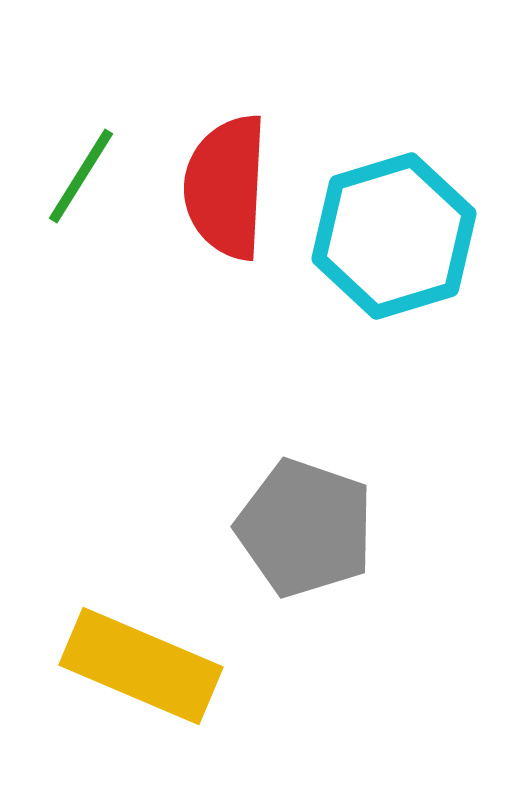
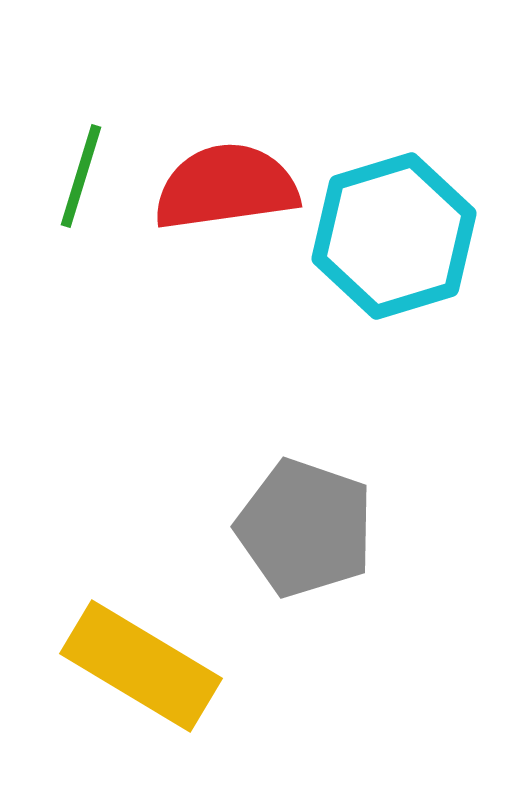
green line: rotated 15 degrees counterclockwise
red semicircle: rotated 79 degrees clockwise
yellow rectangle: rotated 8 degrees clockwise
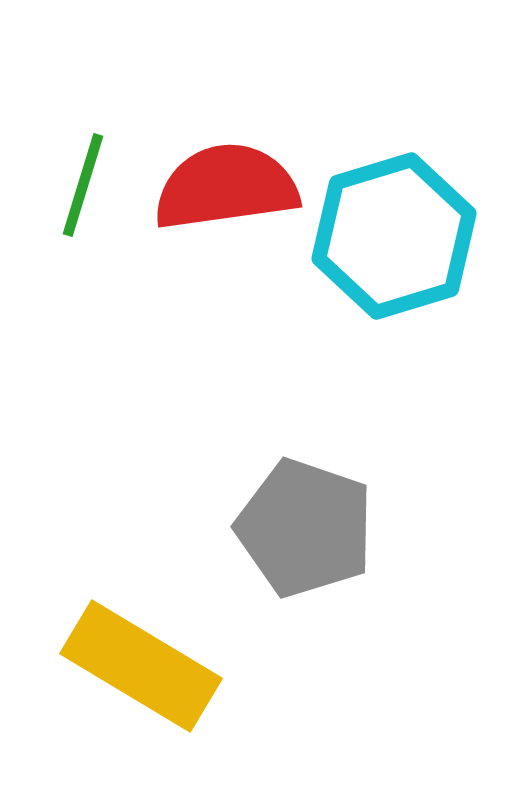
green line: moved 2 px right, 9 px down
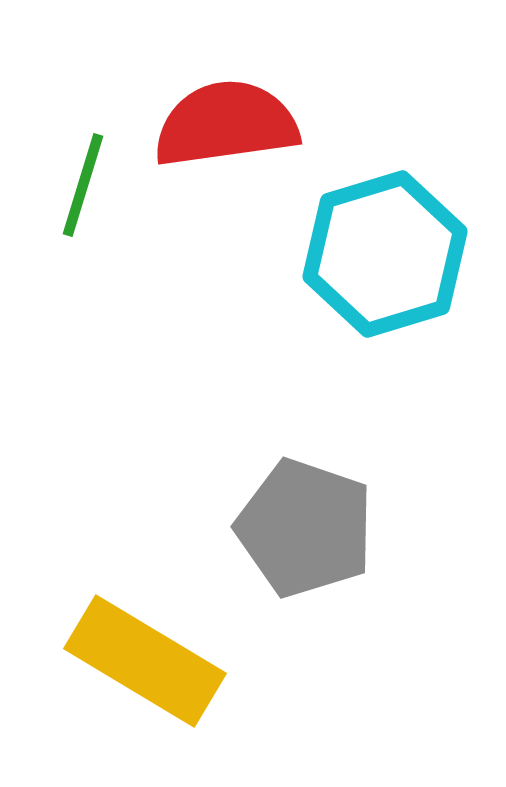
red semicircle: moved 63 px up
cyan hexagon: moved 9 px left, 18 px down
yellow rectangle: moved 4 px right, 5 px up
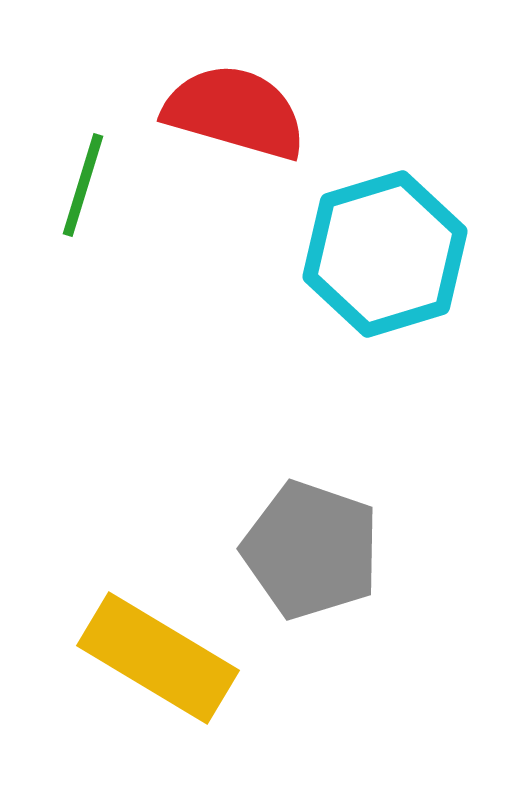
red semicircle: moved 9 px right, 12 px up; rotated 24 degrees clockwise
gray pentagon: moved 6 px right, 22 px down
yellow rectangle: moved 13 px right, 3 px up
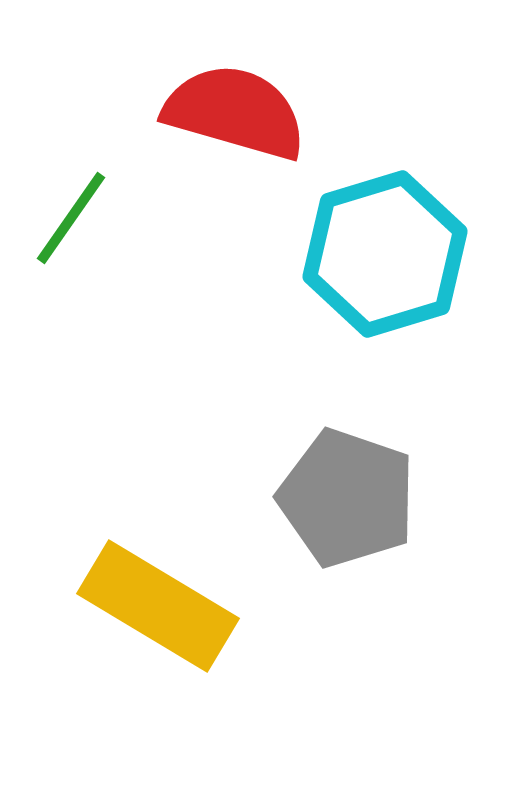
green line: moved 12 px left, 33 px down; rotated 18 degrees clockwise
gray pentagon: moved 36 px right, 52 px up
yellow rectangle: moved 52 px up
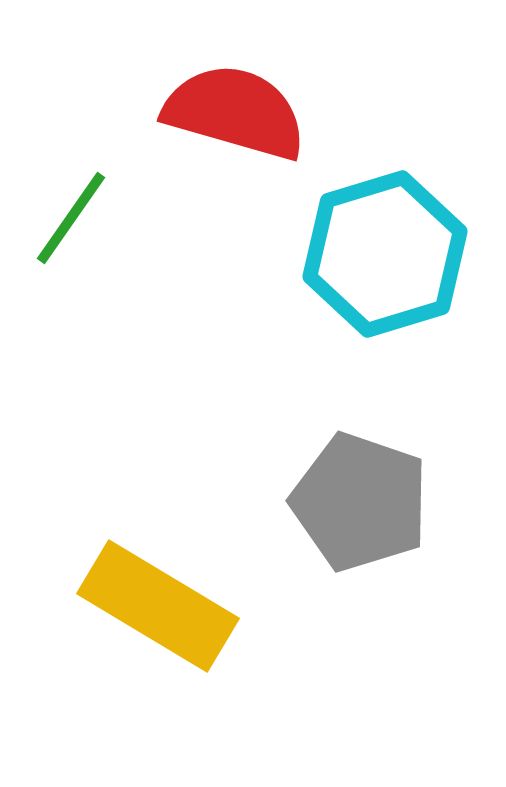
gray pentagon: moved 13 px right, 4 px down
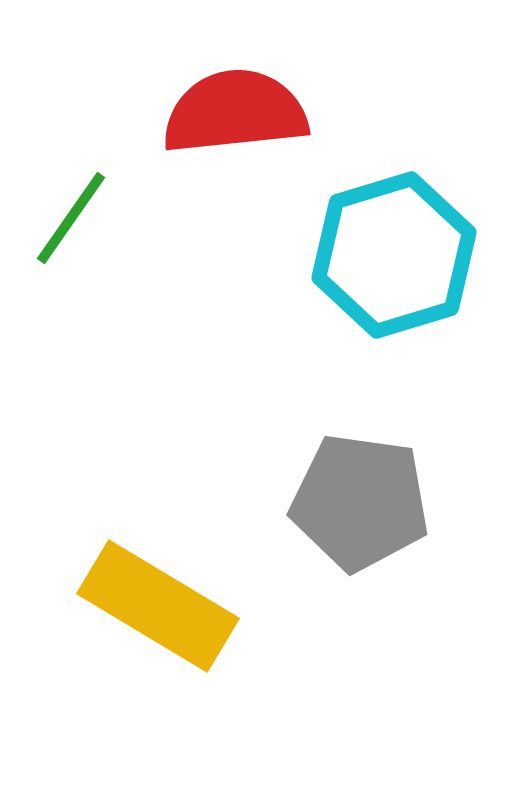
red semicircle: rotated 22 degrees counterclockwise
cyan hexagon: moved 9 px right, 1 px down
gray pentagon: rotated 11 degrees counterclockwise
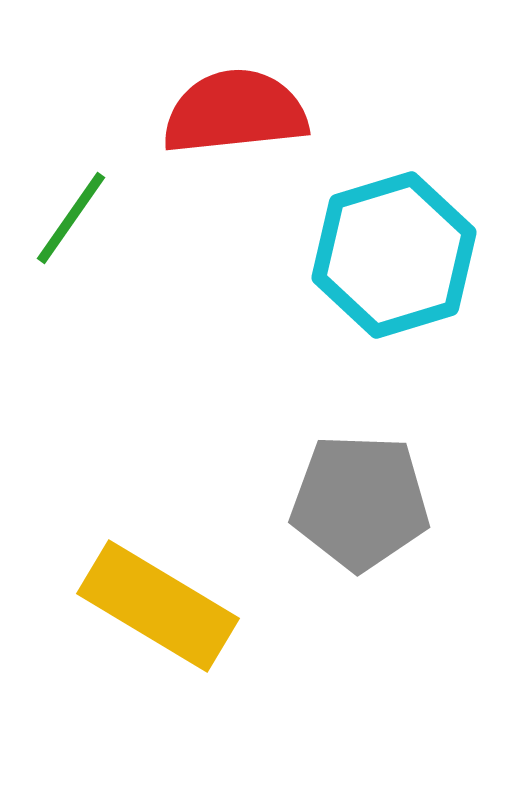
gray pentagon: rotated 6 degrees counterclockwise
